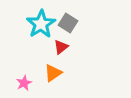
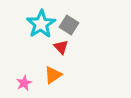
gray square: moved 1 px right, 2 px down
red triangle: rotated 35 degrees counterclockwise
orange triangle: moved 2 px down
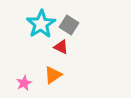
red triangle: rotated 21 degrees counterclockwise
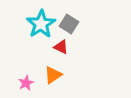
gray square: moved 1 px up
pink star: moved 2 px right
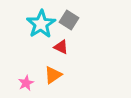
gray square: moved 4 px up
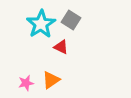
gray square: moved 2 px right
orange triangle: moved 2 px left, 5 px down
pink star: rotated 14 degrees clockwise
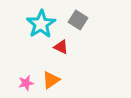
gray square: moved 7 px right
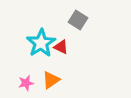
cyan star: moved 19 px down
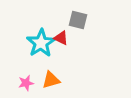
gray square: rotated 18 degrees counterclockwise
red triangle: moved 9 px up
orange triangle: rotated 18 degrees clockwise
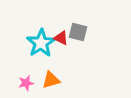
gray square: moved 12 px down
